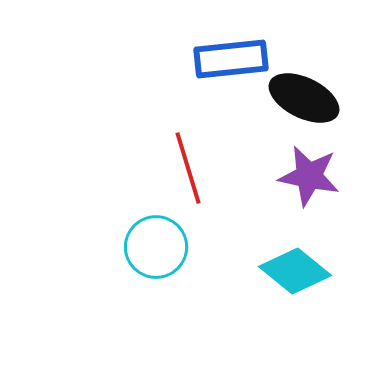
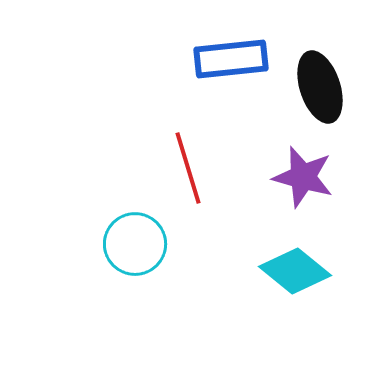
black ellipse: moved 16 px right, 11 px up; rotated 46 degrees clockwise
purple star: moved 6 px left, 1 px down; rotated 4 degrees clockwise
cyan circle: moved 21 px left, 3 px up
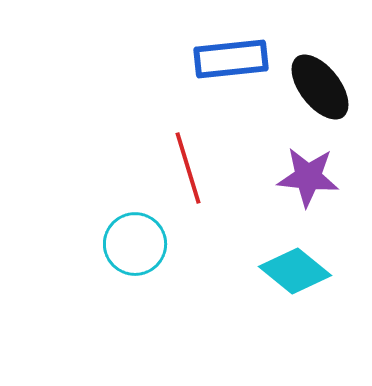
black ellipse: rotated 20 degrees counterclockwise
purple star: moved 5 px right; rotated 10 degrees counterclockwise
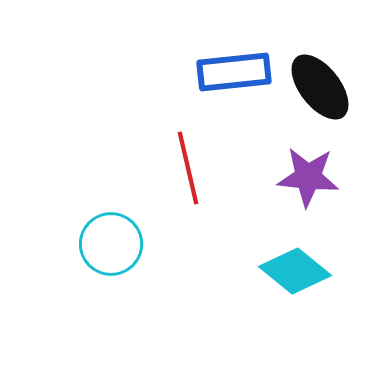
blue rectangle: moved 3 px right, 13 px down
red line: rotated 4 degrees clockwise
cyan circle: moved 24 px left
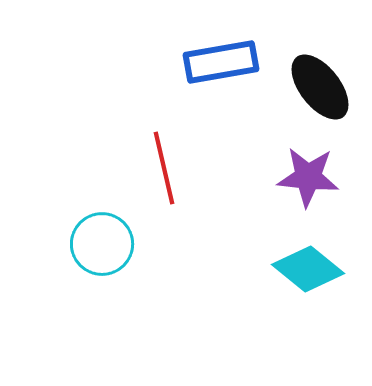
blue rectangle: moved 13 px left, 10 px up; rotated 4 degrees counterclockwise
red line: moved 24 px left
cyan circle: moved 9 px left
cyan diamond: moved 13 px right, 2 px up
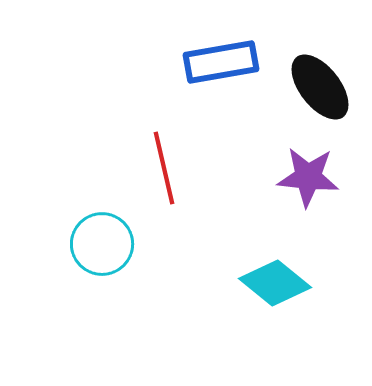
cyan diamond: moved 33 px left, 14 px down
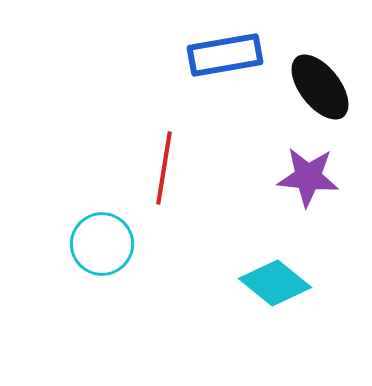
blue rectangle: moved 4 px right, 7 px up
red line: rotated 22 degrees clockwise
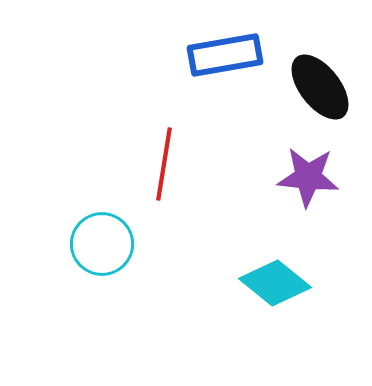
red line: moved 4 px up
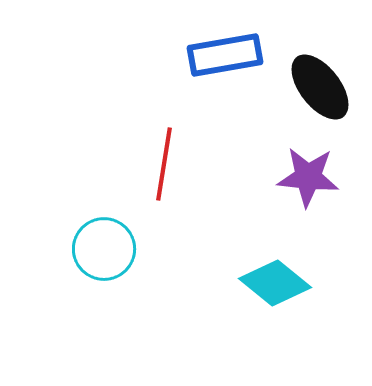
cyan circle: moved 2 px right, 5 px down
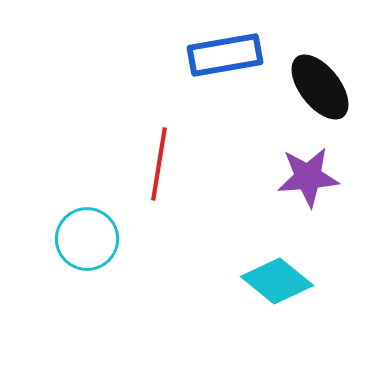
red line: moved 5 px left
purple star: rotated 10 degrees counterclockwise
cyan circle: moved 17 px left, 10 px up
cyan diamond: moved 2 px right, 2 px up
